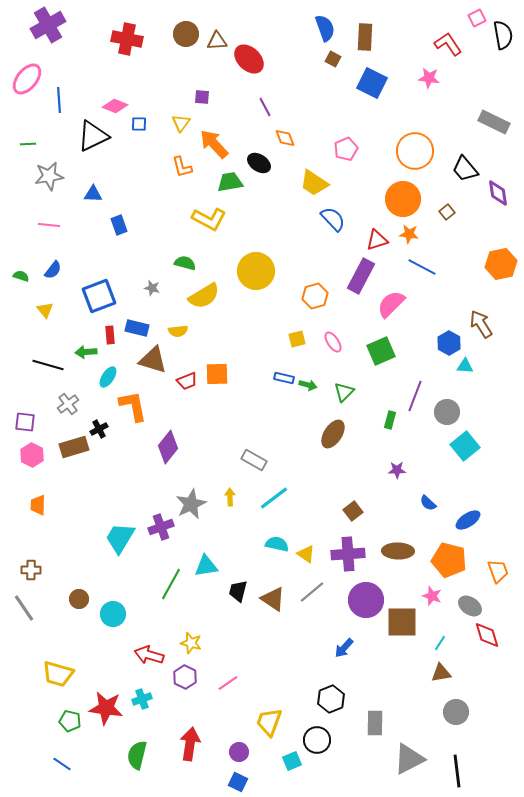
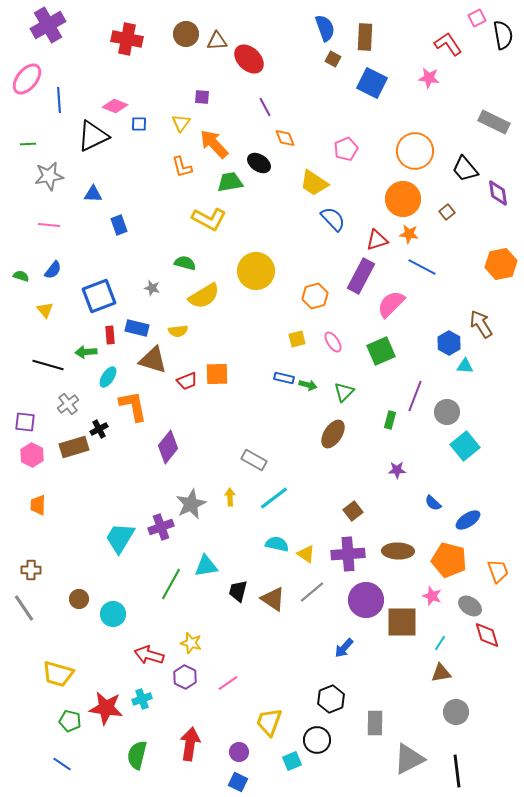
blue semicircle at (428, 503): moved 5 px right
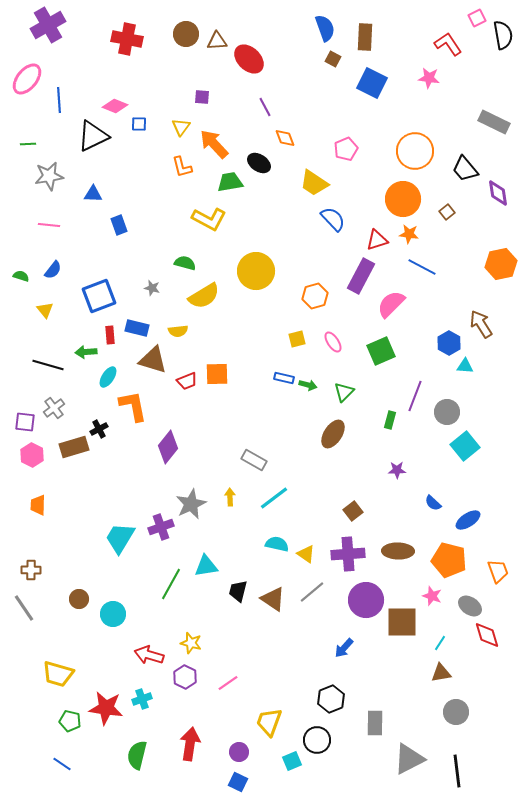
yellow triangle at (181, 123): moved 4 px down
gray cross at (68, 404): moved 14 px left, 4 px down
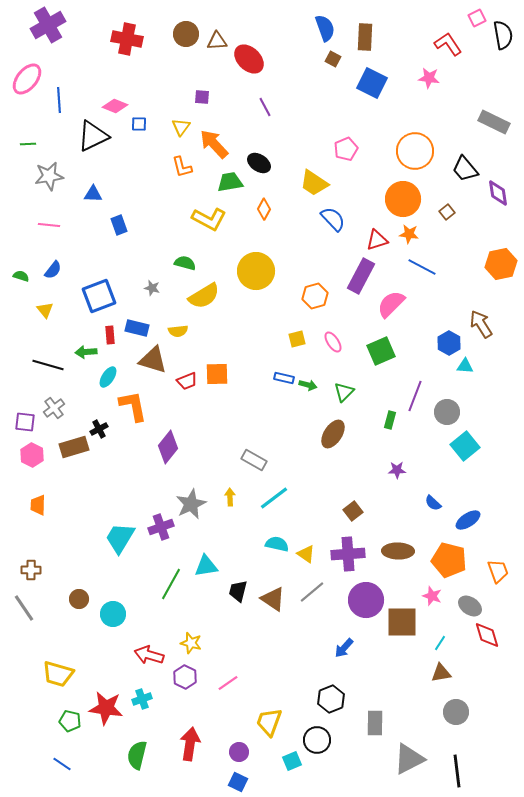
orange diamond at (285, 138): moved 21 px left, 71 px down; rotated 50 degrees clockwise
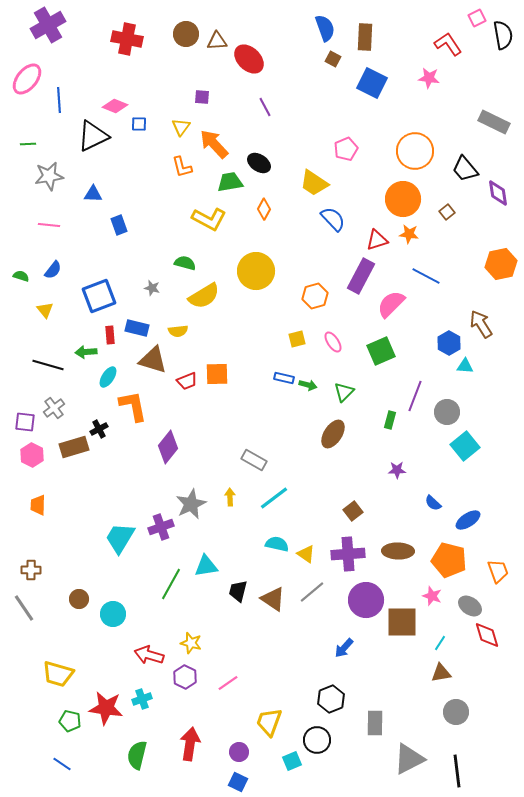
blue line at (422, 267): moved 4 px right, 9 px down
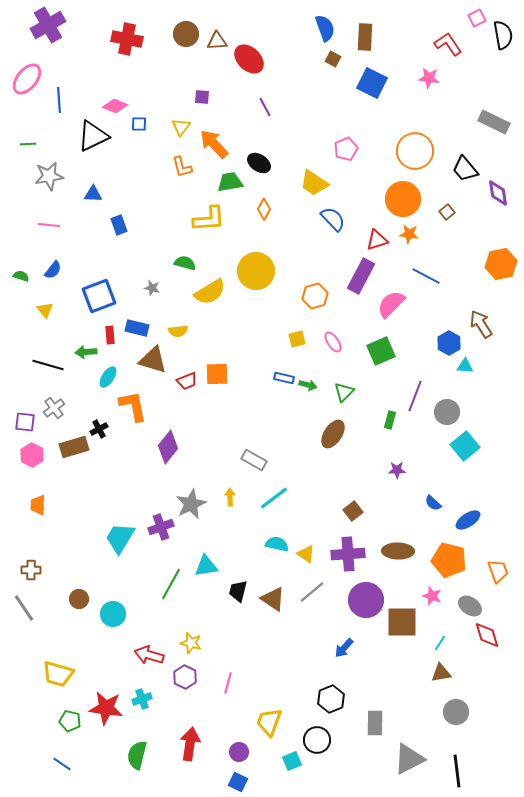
yellow L-shape at (209, 219): rotated 32 degrees counterclockwise
yellow semicircle at (204, 296): moved 6 px right, 4 px up
pink line at (228, 683): rotated 40 degrees counterclockwise
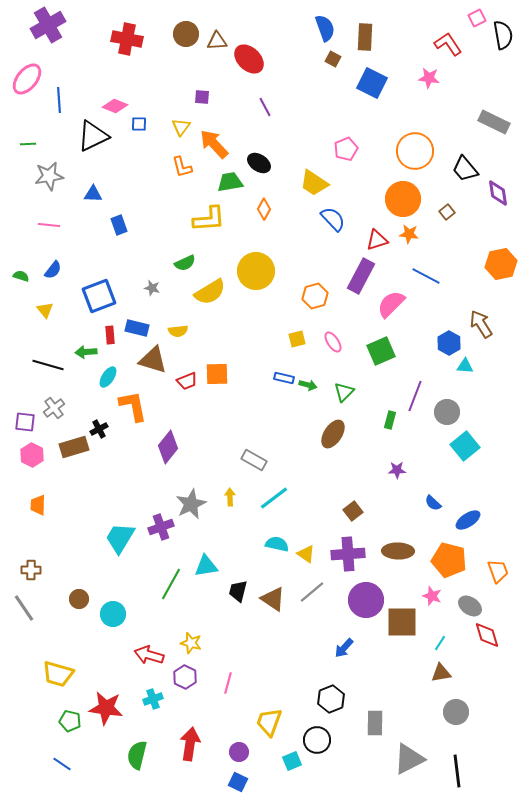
green semicircle at (185, 263): rotated 140 degrees clockwise
cyan cross at (142, 699): moved 11 px right
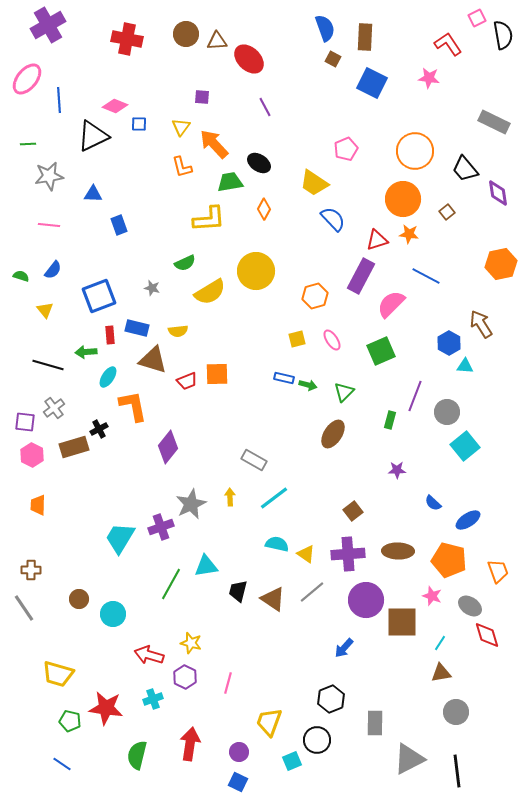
pink ellipse at (333, 342): moved 1 px left, 2 px up
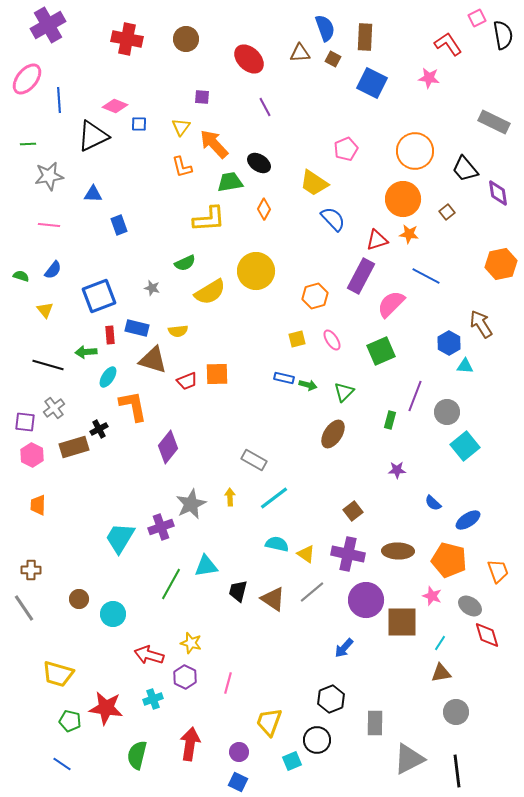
brown circle at (186, 34): moved 5 px down
brown triangle at (217, 41): moved 83 px right, 12 px down
purple cross at (348, 554): rotated 16 degrees clockwise
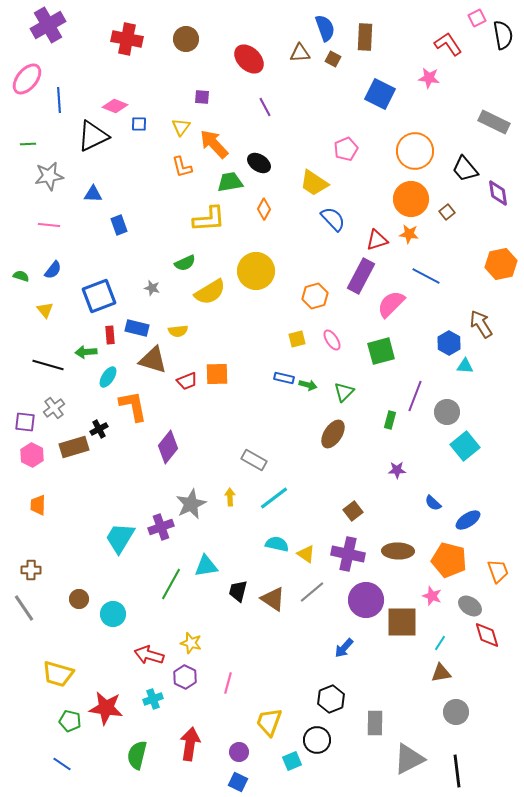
blue square at (372, 83): moved 8 px right, 11 px down
orange circle at (403, 199): moved 8 px right
green square at (381, 351): rotated 8 degrees clockwise
